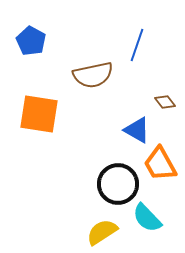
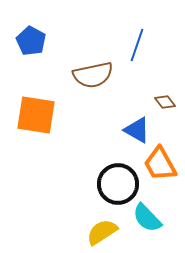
orange square: moved 3 px left, 1 px down
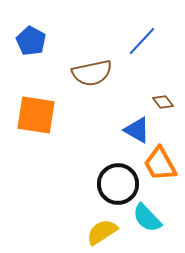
blue line: moved 5 px right, 4 px up; rotated 24 degrees clockwise
brown semicircle: moved 1 px left, 2 px up
brown diamond: moved 2 px left
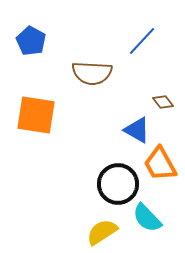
brown semicircle: rotated 15 degrees clockwise
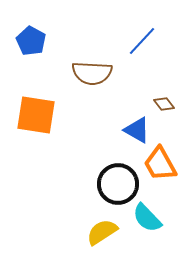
brown diamond: moved 1 px right, 2 px down
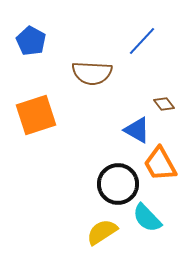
orange square: rotated 27 degrees counterclockwise
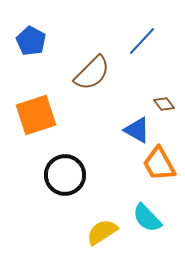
brown semicircle: rotated 48 degrees counterclockwise
orange trapezoid: moved 1 px left
black circle: moved 53 px left, 9 px up
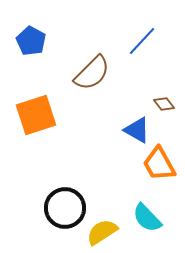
black circle: moved 33 px down
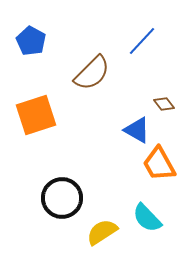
black circle: moved 3 px left, 10 px up
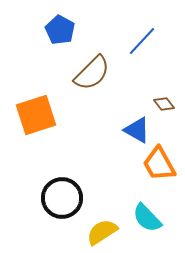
blue pentagon: moved 29 px right, 11 px up
